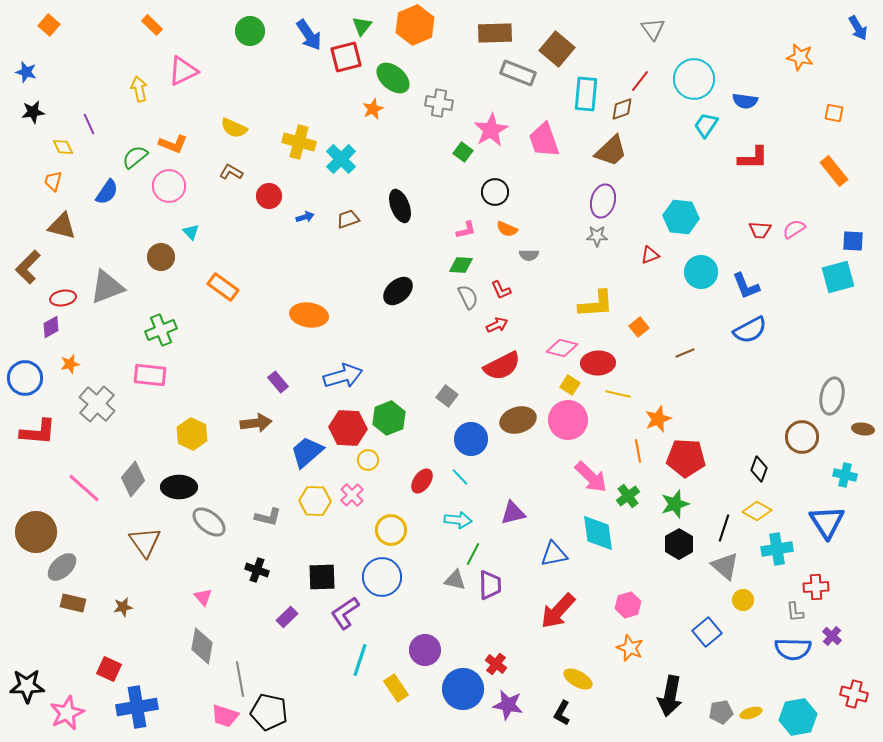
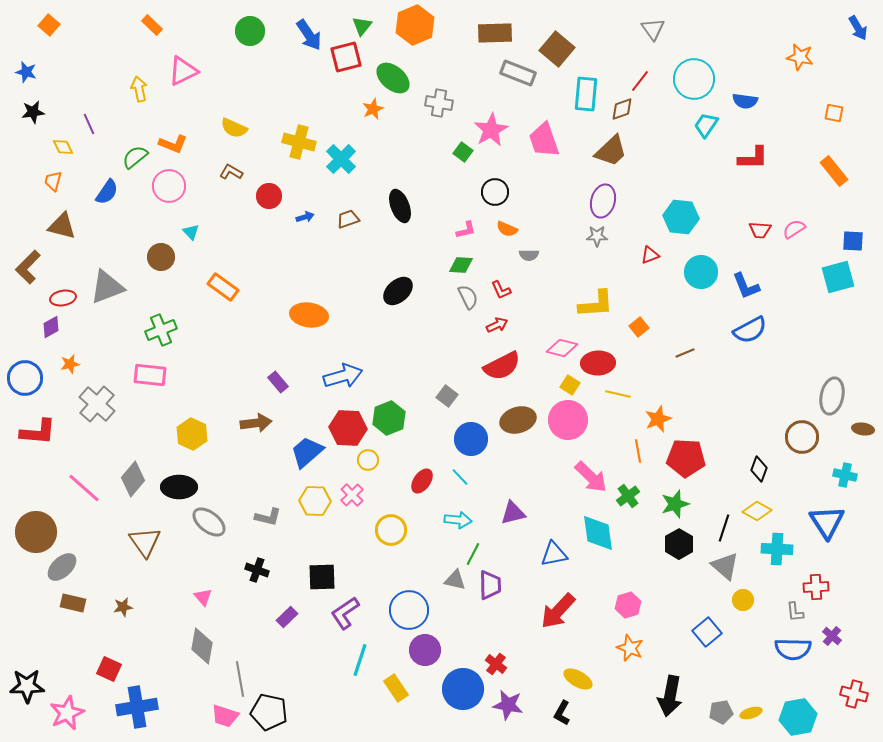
cyan cross at (777, 549): rotated 12 degrees clockwise
blue circle at (382, 577): moved 27 px right, 33 px down
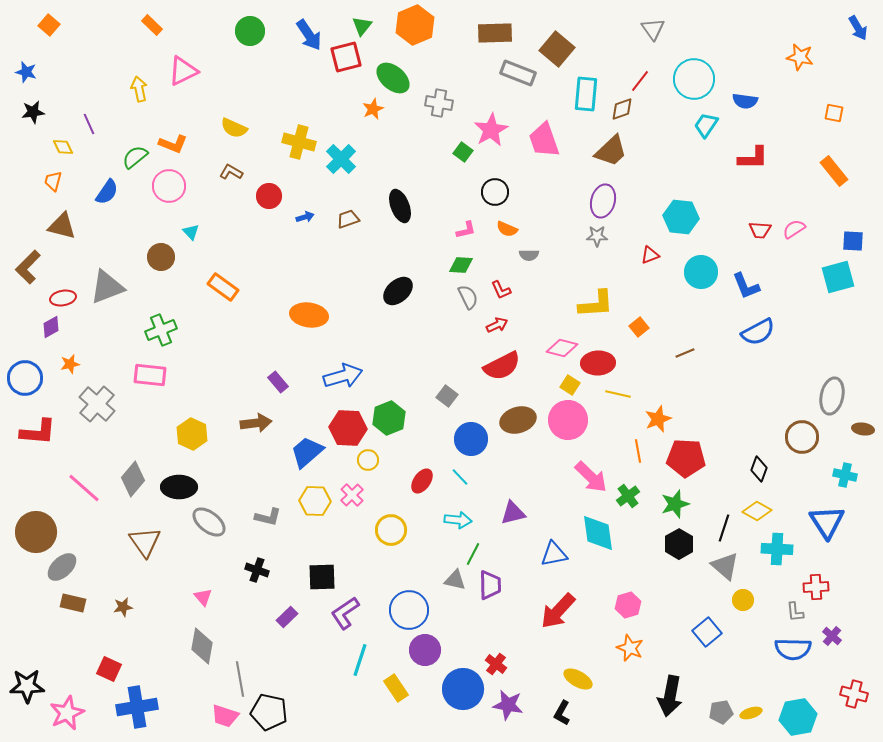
blue semicircle at (750, 330): moved 8 px right, 2 px down
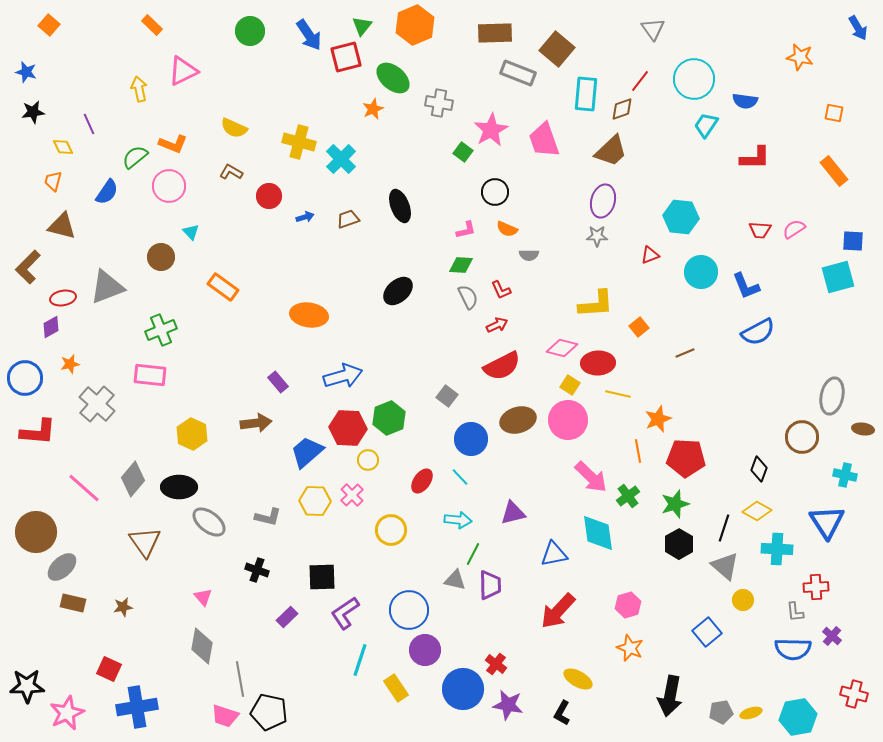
red L-shape at (753, 158): moved 2 px right
